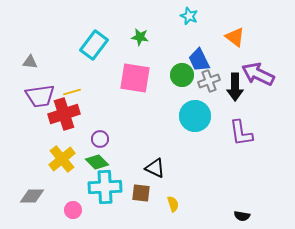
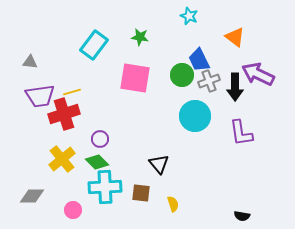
black triangle: moved 4 px right, 4 px up; rotated 25 degrees clockwise
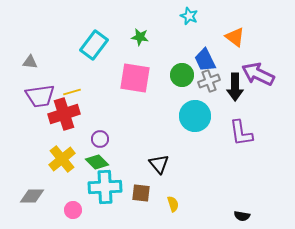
blue trapezoid: moved 6 px right
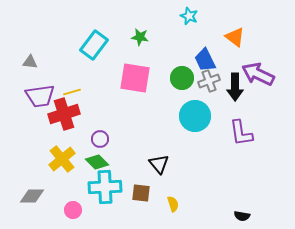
green circle: moved 3 px down
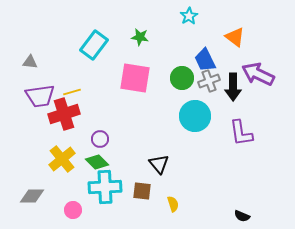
cyan star: rotated 18 degrees clockwise
black arrow: moved 2 px left
brown square: moved 1 px right, 2 px up
black semicircle: rotated 14 degrees clockwise
